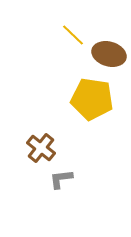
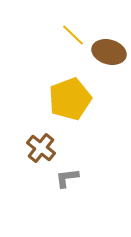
brown ellipse: moved 2 px up
yellow pentagon: moved 22 px left; rotated 30 degrees counterclockwise
gray L-shape: moved 6 px right, 1 px up
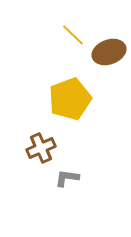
brown ellipse: rotated 36 degrees counterclockwise
brown cross: rotated 28 degrees clockwise
gray L-shape: rotated 15 degrees clockwise
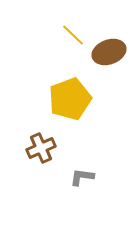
gray L-shape: moved 15 px right, 1 px up
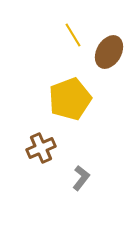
yellow line: rotated 15 degrees clockwise
brown ellipse: rotated 40 degrees counterclockwise
gray L-shape: moved 1 px left, 1 px down; rotated 120 degrees clockwise
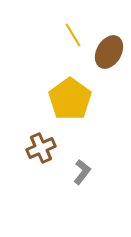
yellow pentagon: rotated 15 degrees counterclockwise
gray L-shape: moved 1 px right, 6 px up
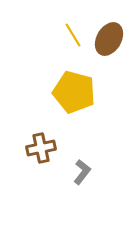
brown ellipse: moved 13 px up
yellow pentagon: moved 4 px right, 7 px up; rotated 21 degrees counterclockwise
brown cross: rotated 12 degrees clockwise
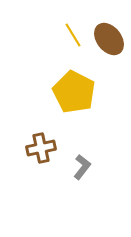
brown ellipse: rotated 68 degrees counterclockwise
yellow pentagon: rotated 12 degrees clockwise
gray L-shape: moved 5 px up
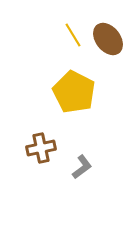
brown ellipse: moved 1 px left
gray L-shape: rotated 15 degrees clockwise
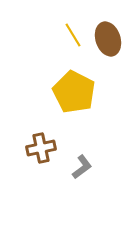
brown ellipse: rotated 20 degrees clockwise
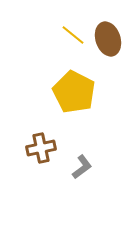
yellow line: rotated 20 degrees counterclockwise
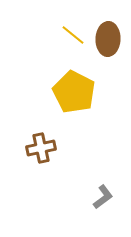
brown ellipse: rotated 20 degrees clockwise
gray L-shape: moved 21 px right, 30 px down
